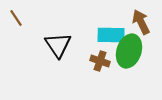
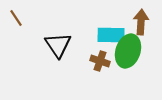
brown arrow: rotated 30 degrees clockwise
green ellipse: moved 1 px left
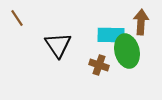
brown line: moved 1 px right
green ellipse: moved 1 px left; rotated 32 degrees counterclockwise
brown cross: moved 1 px left, 4 px down
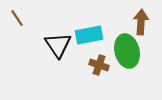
cyan rectangle: moved 22 px left; rotated 12 degrees counterclockwise
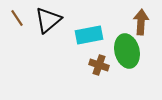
black triangle: moved 10 px left, 25 px up; rotated 24 degrees clockwise
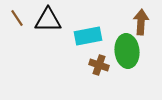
black triangle: rotated 40 degrees clockwise
cyan rectangle: moved 1 px left, 1 px down
green ellipse: rotated 8 degrees clockwise
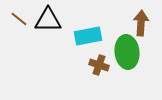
brown line: moved 2 px right, 1 px down; rotated 18 degrees counterclockwise
brown arrow: moved 1 px down
green ellipse: moved 1 px down
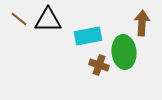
brown arrow: moved 1 px right
green ellipse: moved 3 px left
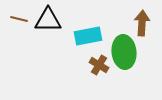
brown line: rotated 24 degrees counterclockwise
brown cross: rotated 12 degrees clockwise
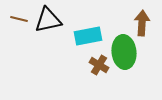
black triangle: rotated 12 degrees counterclockwise
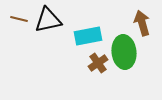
brown arrow: rotated 20 degrees counterclockwise
brown cross: moved 1 px left, 2 px up; rotated 24 degrees clockwise
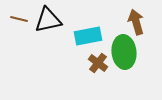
brown arrow: moved 6 px left, 1 px up
brown cross: rotated 18 degrees counterclockwise
